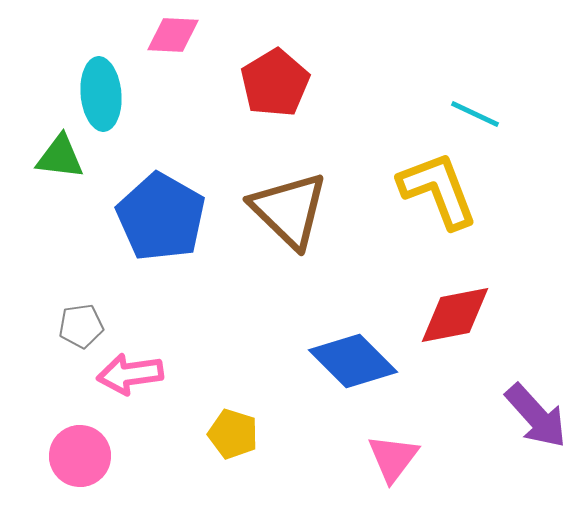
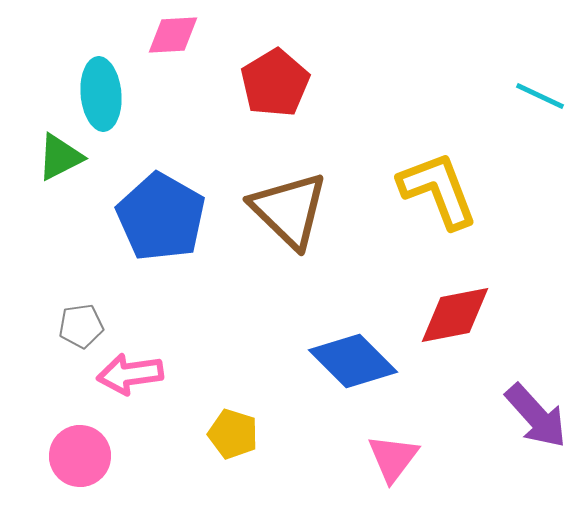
pink diamond: rotated 6 degrees counterclockwise
cyan line: moved 65 px right, 18 px up
green triangle: rotated 34 degrees counterclockwise
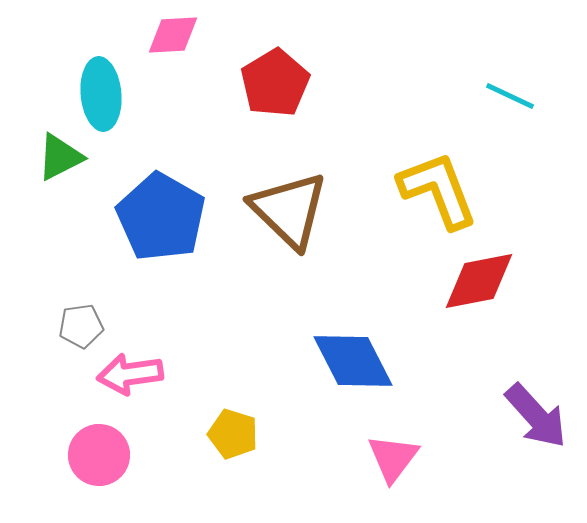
cyan line: moved 30 px left
red diamond: moved 24 px right, 34 px up
blue diamond: rotated 18 degrees clockwise
pink circle: moved 19 px right, 1 px up
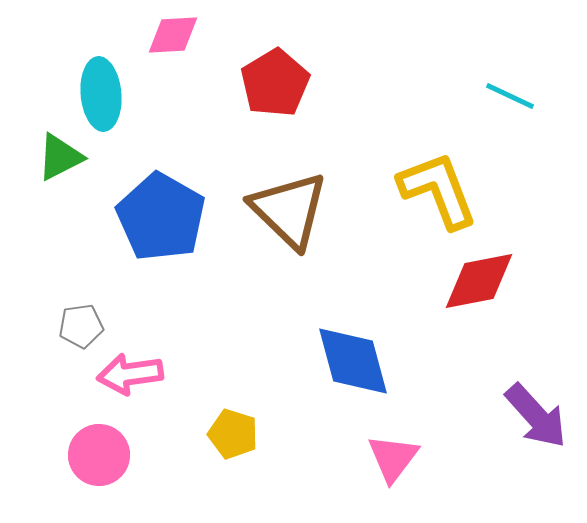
blue diamond: rotated 12 degrees clockwise
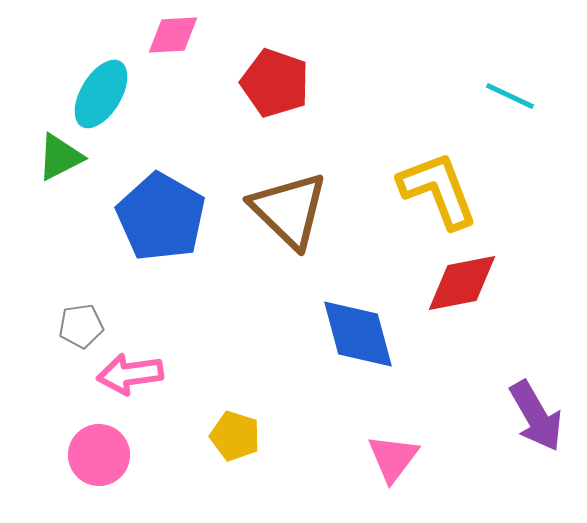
red pentagon: rotated 22 degrees counterclockwise
cyan ellipse: rotated 36 degrees clockwise
red diamond: moved 17 px left, 2 px down
blue diamond: moved 5 px right, 27 px up
purple arrow: rotated 12 degrees clockwise
yellow pentagon: moved 2 px right, 2 px down
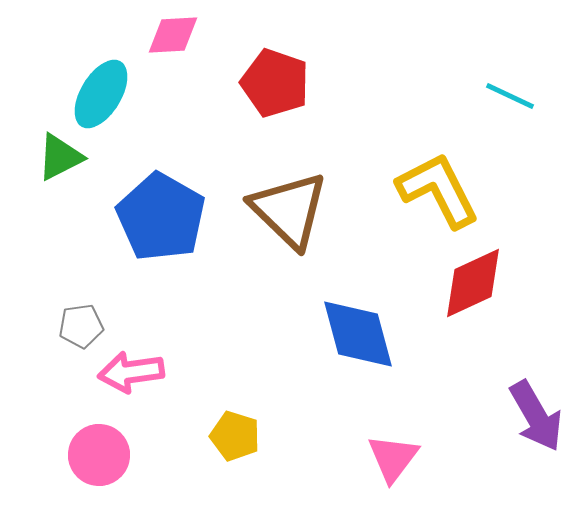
yellow L-shape: rotated 6 degrees counterclockwise
red diamond: moved 11 px right; rotated 14 degrees counterclockwise
pink arrow: moved 1 px right, 2 px up
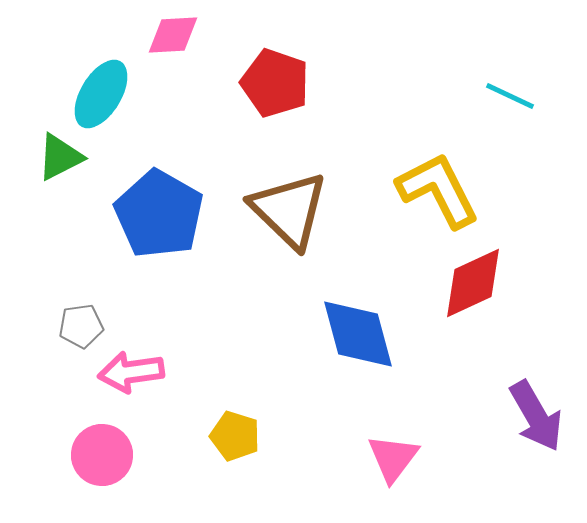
blue pentagon: moved 2 px left, 3 px up
pink circle: moved 3 px right
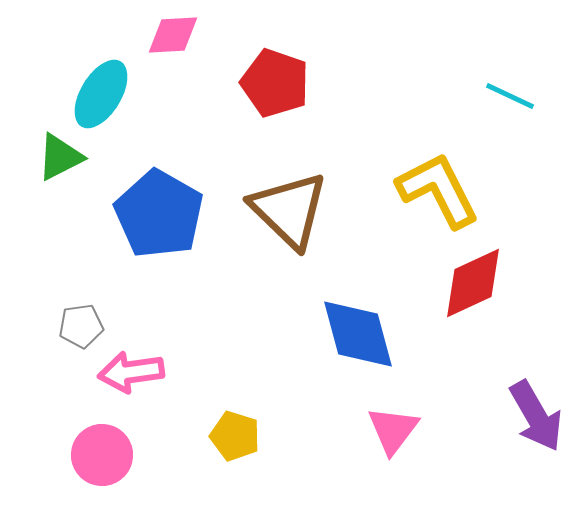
pink triangle: moved 28 px up
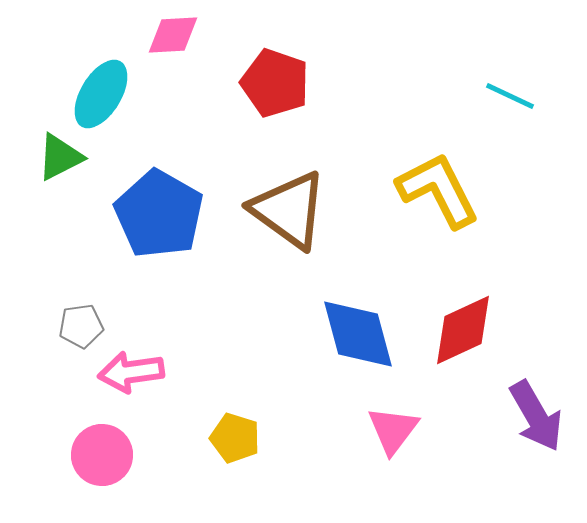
brown triangle: rotated 8 degrees counterclockwise
red diamond: moved 10 px left, 47 px down
yellow pentagon: moved 2 px down
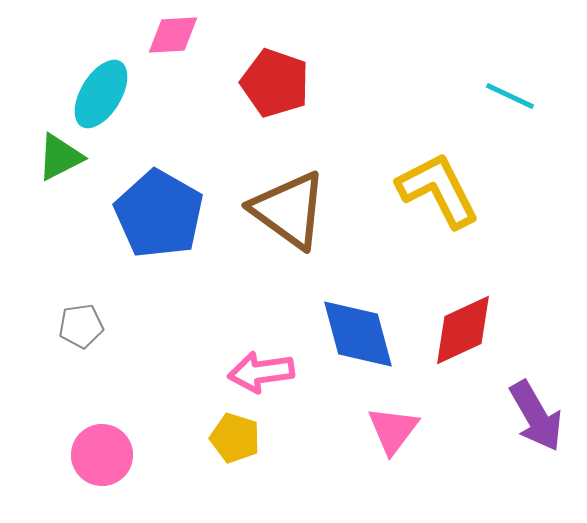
pink arrow: moved 130 px right
